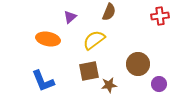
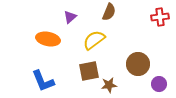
red cross: moved 1 px down
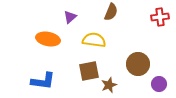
brown semicircle: moved 2 px right
yellow semicircle: rotated 45 degrees clockwise
blue L-shape: rotated 60 degrees counterclockwise
brown star: rotated 14 degrees counterclockwise
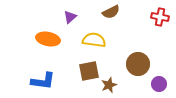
brown semicircle: rotated 42 degrees clockwise
red cross: rotated 18 degrees clockwise
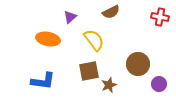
yellow semicircle: rotated 45 degrees clockwise
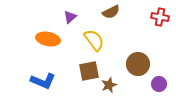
blue L-shape: rotated 15 degrees clockwise
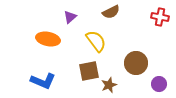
yellow semicircle: moved 2 px right, 1 px down
brown circle: moved 2 px left, 1 px up
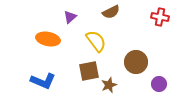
brown circle: moved 1 px up
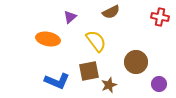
blue L-shape: moved 14 px right
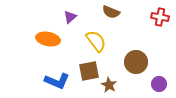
brown semicircle: rotated 48 degrees clockwise
brown star: rotated 21 degrees counterclockwise
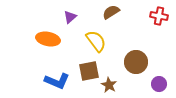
brown semicircle: rotated 126 degrees clockwise
red cross: moved 1 px left, 1 px up
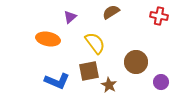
yellow semicircle: moved 1 px left, 2 px down
purple circle: moved 2 px right, 2 px up
